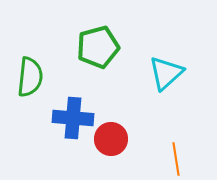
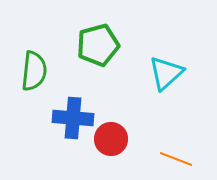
green pentagon: moved 2 px up
green semicircle: moved 4 px right, 6 px up
orange line: rotated 60 degrees counterclockwise
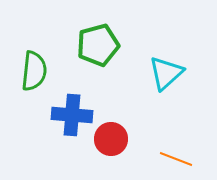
blue cross: moved 1 px left, 3 px up
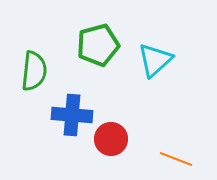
cyan triangle: moved 11 px left, 13 px up
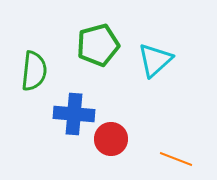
blue cross: moved 2 px right, 1 px up
